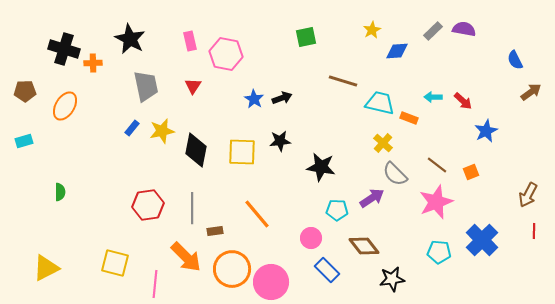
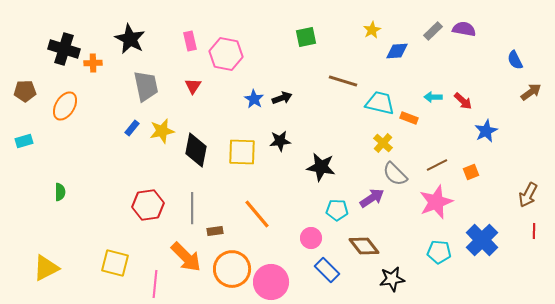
brown line at (437, 165): rotated 65 degrees counterclockwise
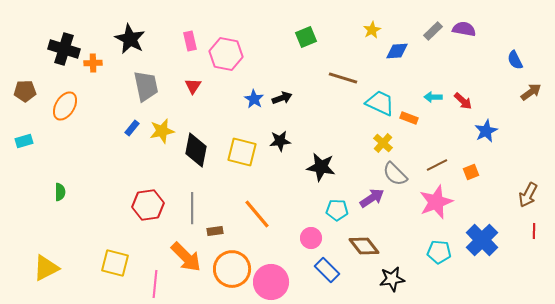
green square at (306, 37): rotated 10 degrees counterclockwise
brown line at (343, 81): moved 3 px up
cyan trapezoid at (380, 103): rotated 12 degrees clockwise
yellow square at (242, 152): rotated 12 degrees clockwise
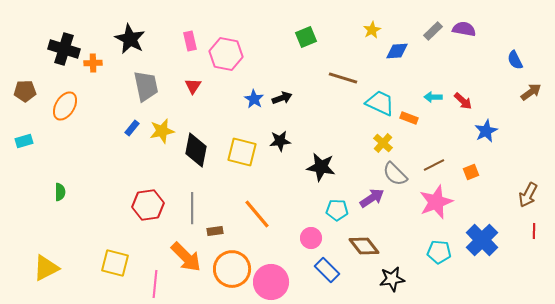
brown line at (437, 165): moved 3 px left
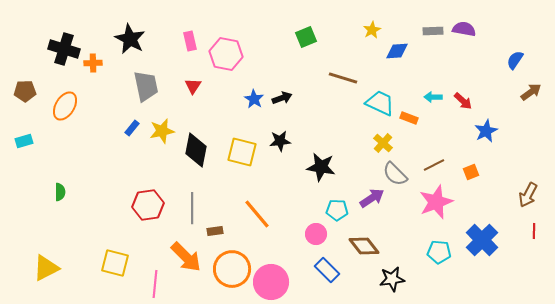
gray rectangle at (433, 31): rotated 42 degrees clockwise
blue semicircle at (515, 60): rotated 60 degrees clockwise
pink circle at (311, 238): moved 5 px right, 4 px up
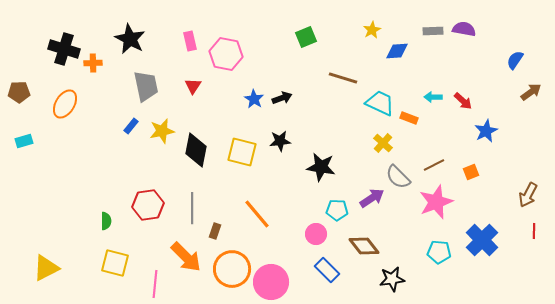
brown pentagon at (25, 91): moved 6 px left, 1 px down
orange ellipse at (65, 106): moved 2 px up
blue rectangle at (132, 128): moved 1 px left, 2 px up
gray semicircle at (395, 174): moved 3 px right, 3 px down
green semicircle at (60, 192): moved 46 px right, 29 px down
brown rectangle at (215, 231): rotated 63 degrees counterclockwise
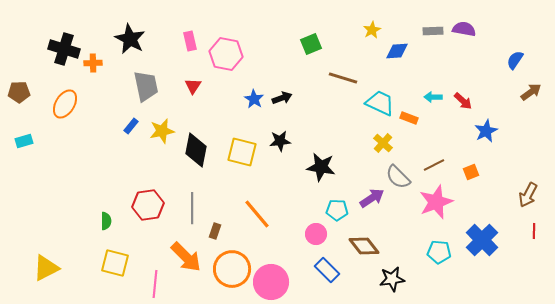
green square at (306, 37): moved 5 px right, 7 px down
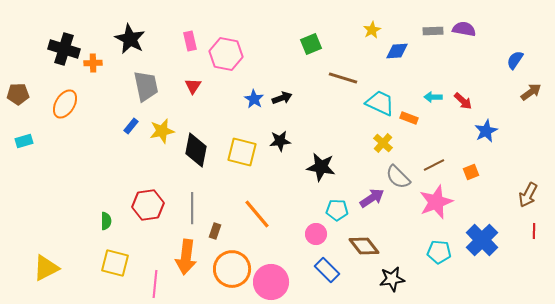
brown pentagon at (19, 92): moved 1 px left, 2 px down
orange arrow at (186, 257): rotated 52 degrees clockwise
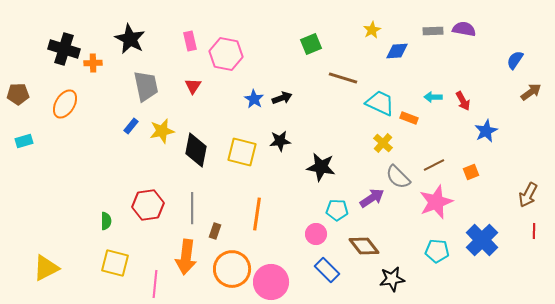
red arrow at (463, 101): rotated 18 degrees clockwise
orange line at (257, 214): rotated 48 degrees clockwise
cyan pentagon at (439, 252): moved 2 px left, 1 px up
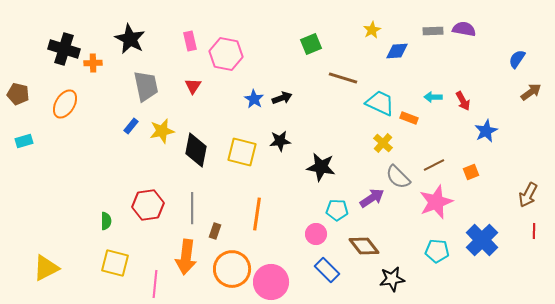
blue semicircle at (515, 60): moved 2 px right, 1 px up
brown pentagon at (18, 94): rotated 15 degrees clockwise
